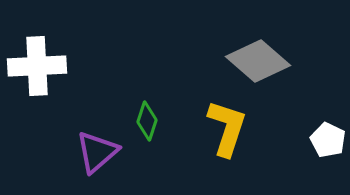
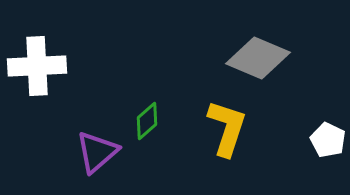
gray diamond: moved 3 px up; rotated 18 degrees counterclockwise
green diamond: rotated 30 degrees clockwise
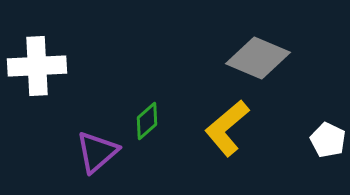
yellow L-shape: rotated 148 degrees counterclockwise
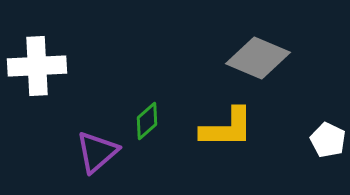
yellow L-shape: rotated 140 degrees counterclockwise
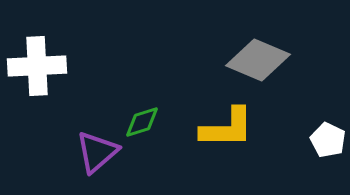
gray diamond: moved 2 px down
green diamond: moved 5 px left, 1 px down; rotated 24 degrees clockwise
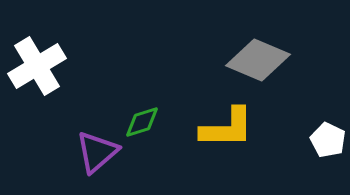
white cross: rotated 28 degrees counterclockwise
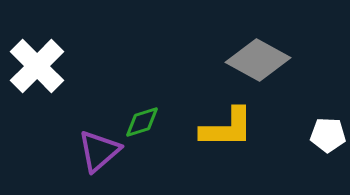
gray diamond: rotated 6 degrees clockwise
white cross: rotated 14 degrees counterclockwise
white pentagon: moved 5 px up; rotated 24 degrees counterclockwise
purple triangle: moved 2 px right, 1 px up
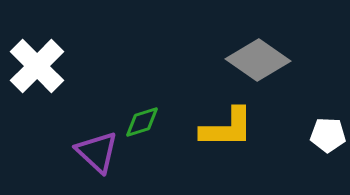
gray diamond: rotated 6 degrees clockwise
purple triangle: moved 2 px left, 1 px down; rotated 36 degrees counterclockwise
